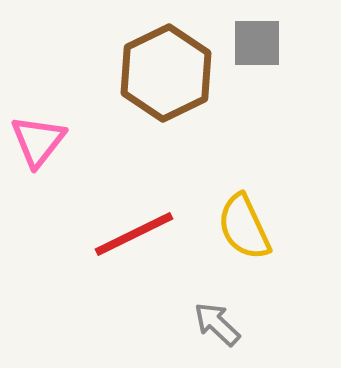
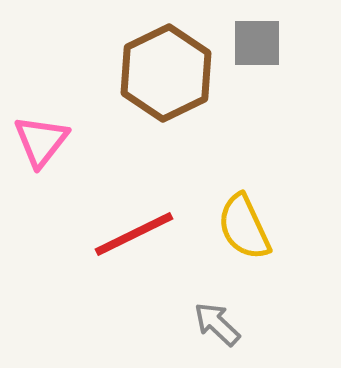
pink triangle: moved 3 px right
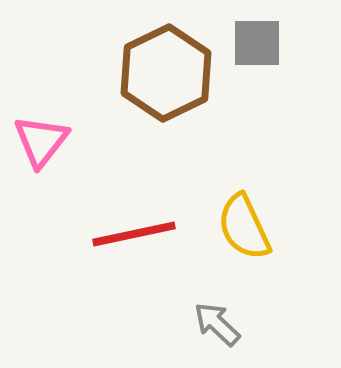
red line: rotated 14 degrees clockwise
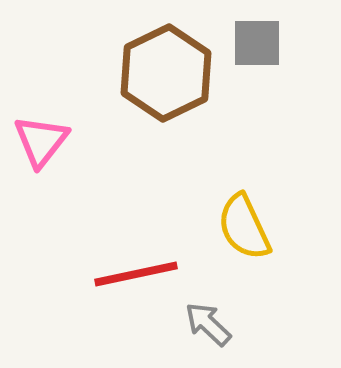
red line: moved 2 px right, 40 px down
gray arrow: moved 9 px left
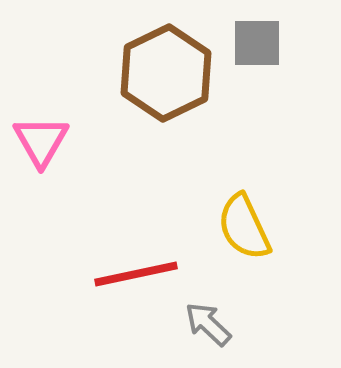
pink triangle: rotated 8 degrees counterclockwise
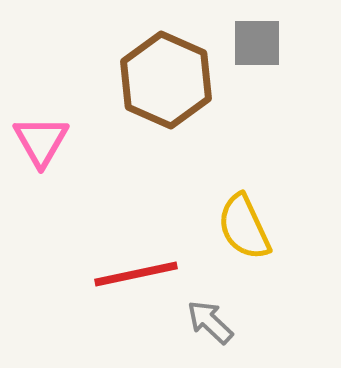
brown hexagon: moved 7 px down; rotated 10 degrees counterclockwise
gray arrow: moved 2 px right, 2 px up
